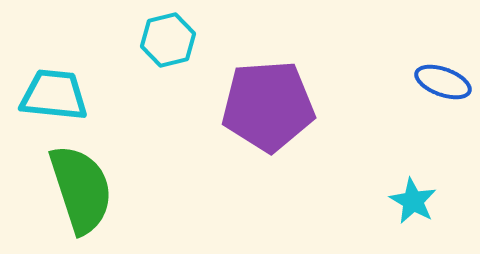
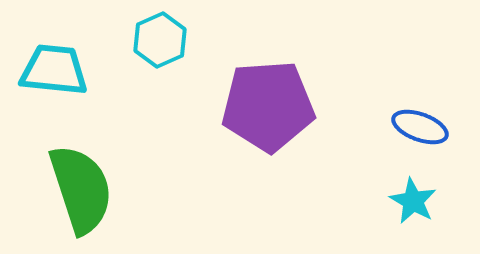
cyan hexagon: moved 8 px left; rotated 10 degrees counterclockwise
blue ellipse: moved 23 px left, 45 px down
cyan trapezoid: moved 25 px up
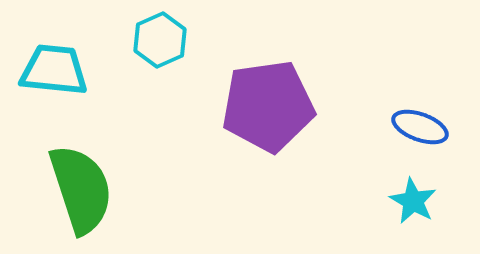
purple pentagon: rotated 4 degrees counterclockwise
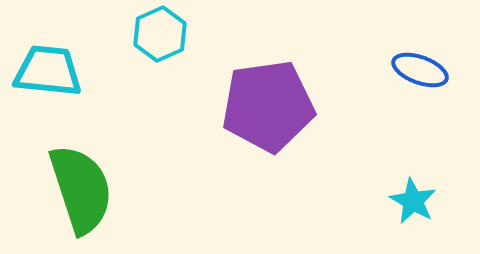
cyan hexagon: moved 6 px up
cyan trapezoid: moved 6 px left, 1 px down
blue ellipse: moved 57 px up
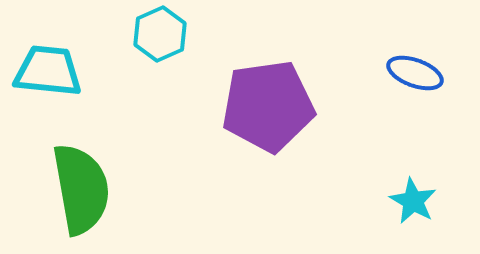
blue ellipse: moved 5 px left, 3 px down
green semicircle: rotated 8 degrees clockwise
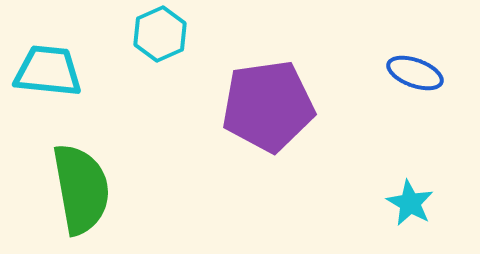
cyan star: moved 3 px left, 2 px down
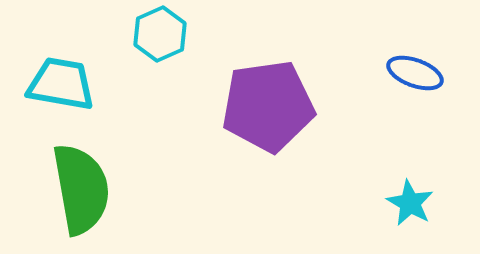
cyan trapezoid: moved 13 px right, 13 px down; rotated 4 degrees clockwise
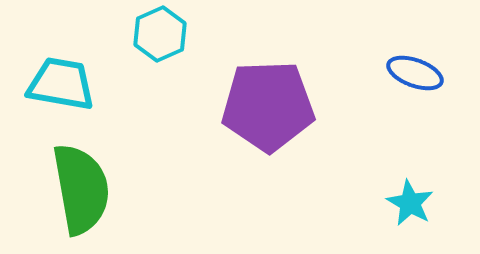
purple pentagon: rotated 6 degrees clockwise
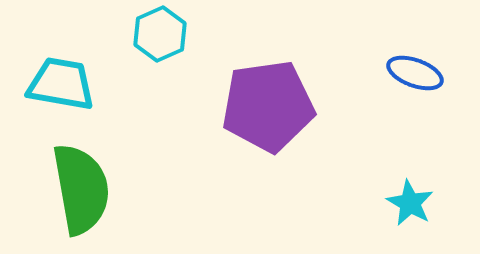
purple pentagon: rotated 6 degrees counterclockwise
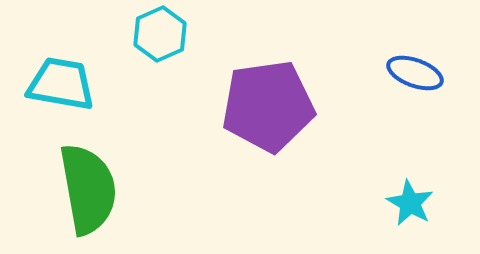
green semicircle: moved 7 px right
